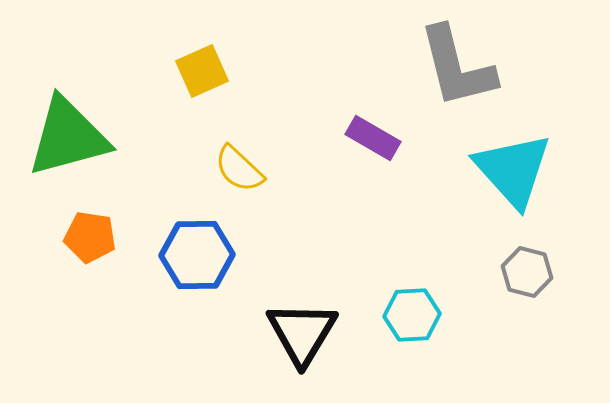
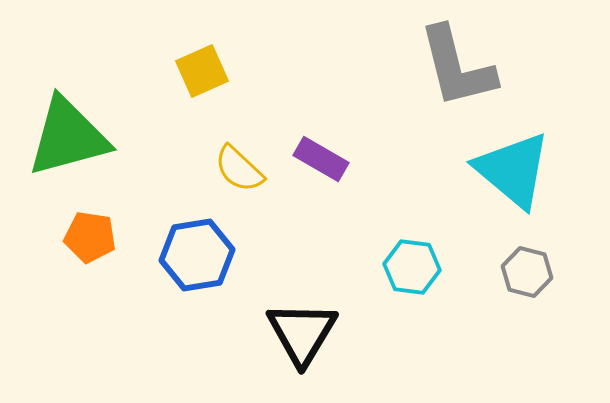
purple rectangle: moved 52 px left, 21 px down
cyan triangle: rotated 8 degrees counterclockwise
blue hexagon: rotated 8 degrees counterclockwise
cyan hexagon: moved 48 px up; rotated 10 degrees clockwise
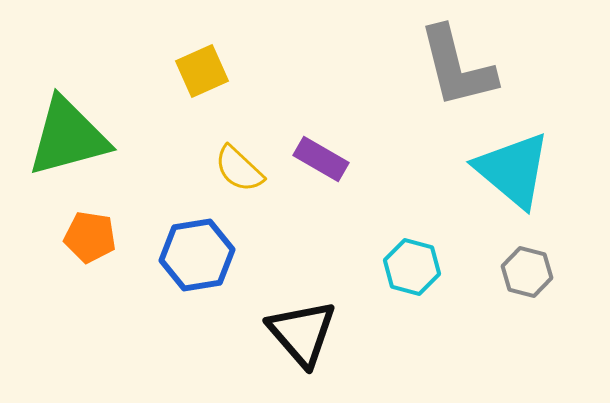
cyan hexagon: rotated 8 degrees clockwise
black triangle: rotated 12 degrees counterclockwise
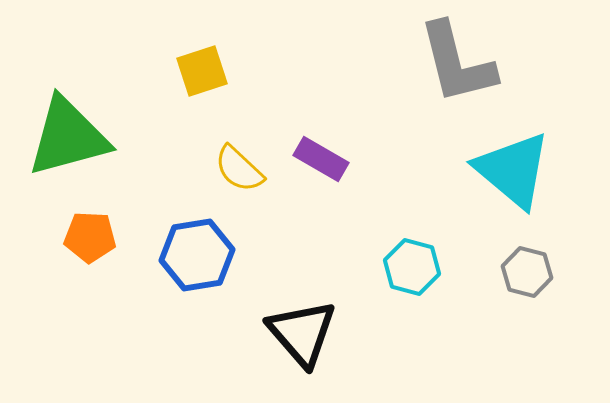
gray L-shape: moved 4 px up
yellow square: rotated 6 degrees clockwise
orange pentagon: rotated 6 degrees counterclockwise
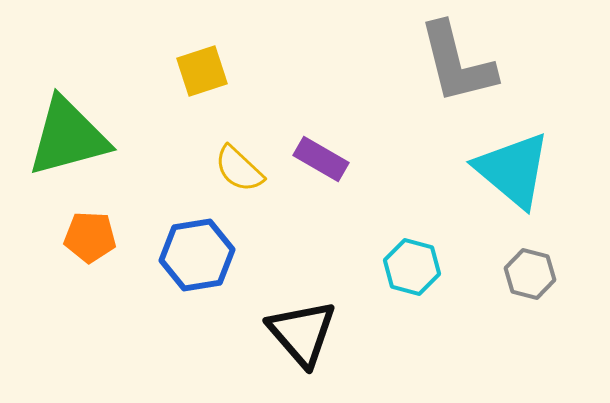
gray hexagon: moved 3 px right, 2 px down
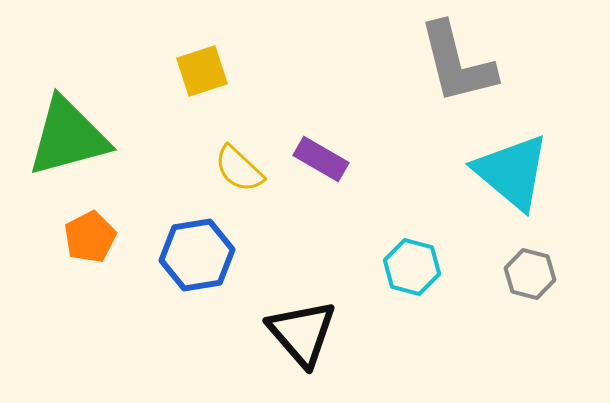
cyan triangle: moved 1 px left, 2 px down
orange pentagon: rotated 30 degrees counterclockwise
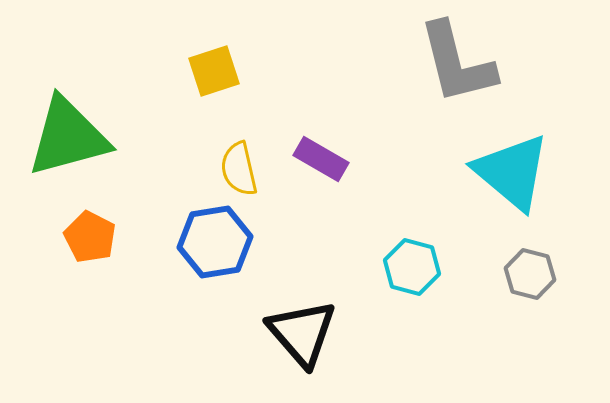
yellow square: moved 12 px right
yellow semicircle: rotated 34 degrees clockwise
orange pentagon: rotated 18 degrees counterclockwise
blue hexagon: moved 18 px right, 13 px up
